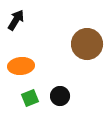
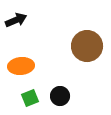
black arrow: rotated 35 degrees clockwise
brown circle: moved 2 px down
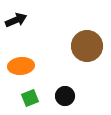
black circle: moved 5 px right
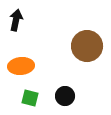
black arrow: rotated 55 degrees counterclockwise
green square: rotated 36 degrees clockwise
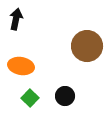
black arrow: moved 1 px up
orange ellipse: rotated 15 degrees clockwise
green square: rotated 30 degrees clockwise
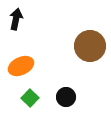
brown circle: moved 3 px right
orange ellipse: rotated 35 degrees counterclockwise
black circle: moved 1 px right, 1 px down
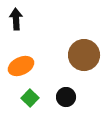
black arrow: rotated 15 degrees counterclockwise
brown circle: moved 6 px left, 9 px down
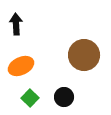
black arrow: moved 5 px down
black circle: moved 2 px left
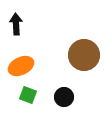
green square: moved 2 px left, 3 px up; rotated 24 degrees counterclockwise
